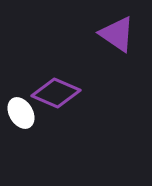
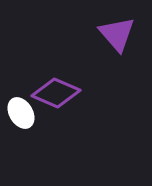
purple triangle: rotated 15 degrees clockwise
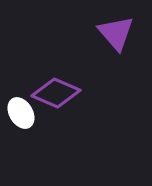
purple triangle: moved 1 px left, 1 px up
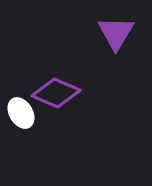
purple triangle: rotated 12 degrees clockwise
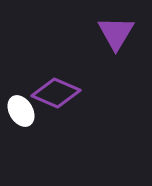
white ellipse: moved 2 px up
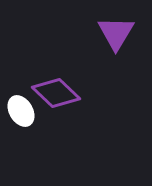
purple diamond: rotated 21 degrees clockwise
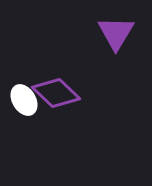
white ellipse: moved 3 px right, 11 px up
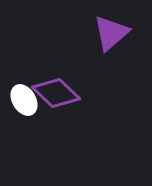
purple triangle: moved 5 px left; rotated 18 degrees clockwise
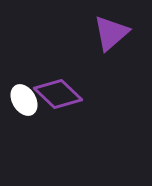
purple diamond: moved 2 px right, 1 px down
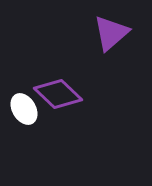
white ellipse: moved 9 px down
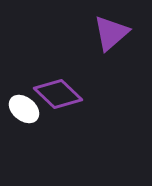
white ellipse: rotated 20 degrees counterclockwise
